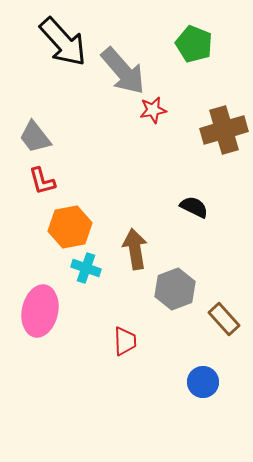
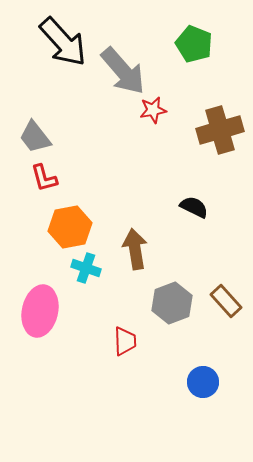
brown cross: moved 4 px left
red L-shape: moved 2 px right, 3 px up
gray hexagon: moved 3 px left, 14 px down
brown rectangle: moved 2 px right, 18 px up
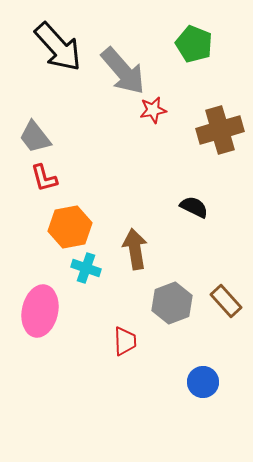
black arrow: moved 5 px left, 5 px down
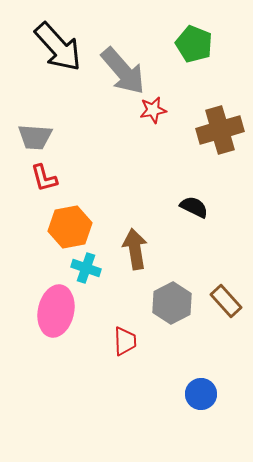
gray trapezoid: rotated 48 degrees counterclockwise
gray hexagon: rotated 6 degrees counterclockwise
pink ellipse: moved 16 px right
blue circle: moved 2 px left, 12 px down
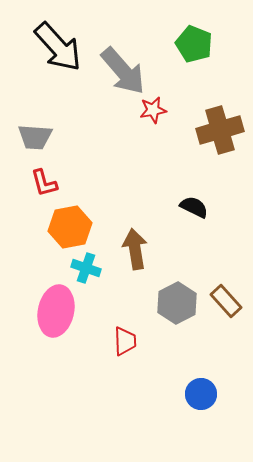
red L-shape: moved 5 px down
gray hexagon: moved 5 px right
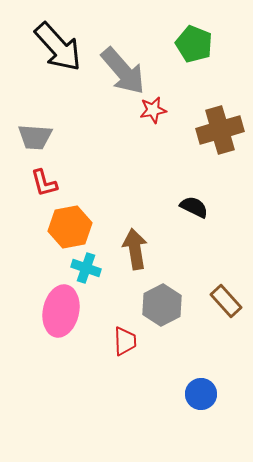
gray hexagon: moved 15 px left, 2 px down
pink ellipse: moved 5 px right
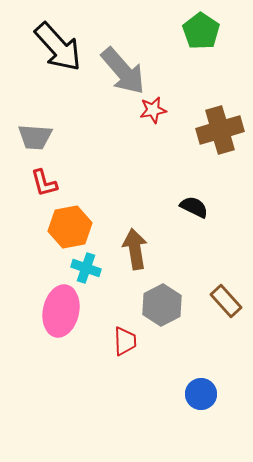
green pentagon: moved 7 px right, 13 px up; rotated 12 degrees clockwise
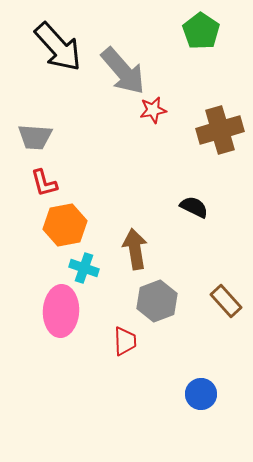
orange hexagon: moved 5 px left, 2 px up
cyan cross: moved 2 px left
gray hexagon: moved 5 px left, 4 px up; rotated 6 degrees clockwise
pink ellipse: rotated 9 degrees counterclockwise
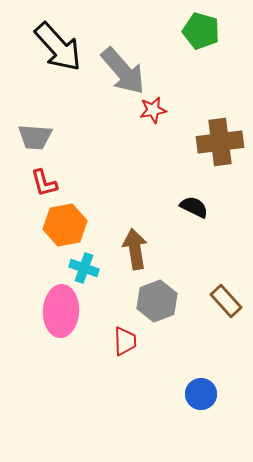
green pentagon: rotated 18 degrees counterclockwise
brown cross: moved 12 px down; rotated 9 degrees clockwise
